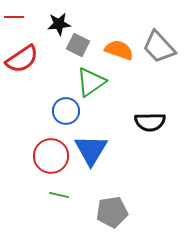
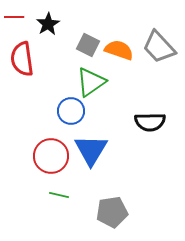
black star: moved 11 px left; rotated 25 degrees counterclockwise
gray square: moved 10 px right
red semicircle: rotated 116 degrees clockwise
blue circle: moved 5 px right
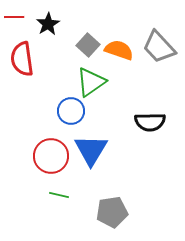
gray square: rotated 15 degrees clockwise
